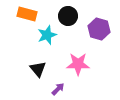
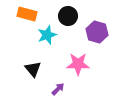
purple hexagon: moved 2 px left, 3 px down
black triangle: moved 5 px left
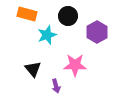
purple hexagon: rotated 15 degrees clockwise
pink star: moved 3 px left, 1 px down
purple arrow: moved 2 px left, 3 px up; rotated 120 degrees clockwise
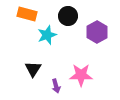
pink star: moved 6 px right, 10 px down
black triangle: rotated 12 degrees clockwise
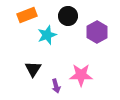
orange rectangle: moved 1 px down; rotated 36 degrees counterclockwise
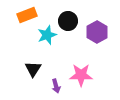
black circle: moved 5 px down
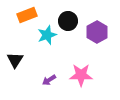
black triangle: moved 18 px left, 9 px up
purple arrow: moved 7 px left, 6 px up; rotated 72 degrees clockwise
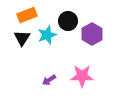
purple hexagon: moved 5 px left, 2 px down
black triangle: moved 7 px right, 22 px up
pink star: moved 1 px right, 1 px down
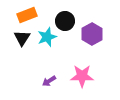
black circle: moved 3 px left
cyan star: moved 2 px down
purple arrow: moved 1 px down
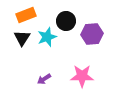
orange rectangle: moved 1 px left
black circle: moved 1 px right
purple hexagon: rotated 25 degrees clockwise
purple arrow: moved 5 px left, 2 px up
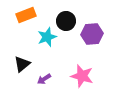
black triangle: moved 26 px down; rotated 18 degrees clockwise
pink star: rotated 15 degrees clockwise
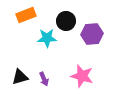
cyan star: moved 1 px down; rotated 18 degrees clockwise
black triangle: moved 2 px left, 13 px down; rotated 24 degrees clockwise
purple arrow: rotated 80 degrees counterclockwise
